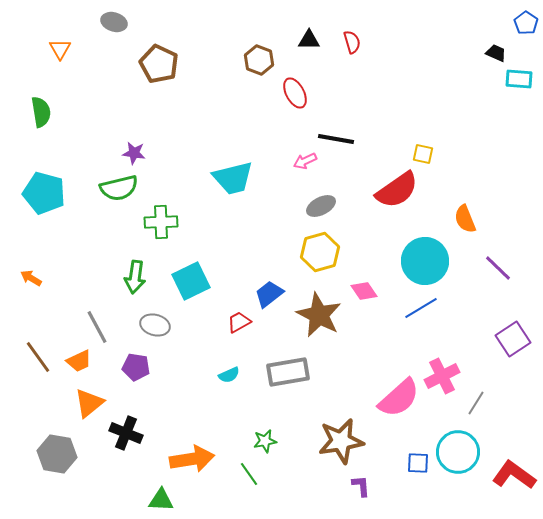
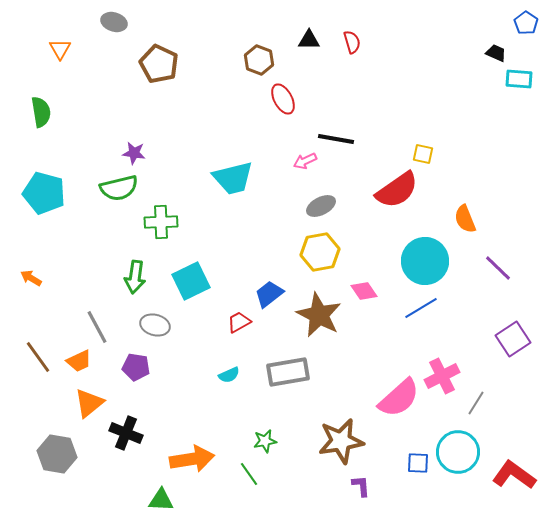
red ellipse at (295, 93): moved 12 px left, 6 px down
yellow hexagon at (320, 252): rotated 6 degrees clockwise
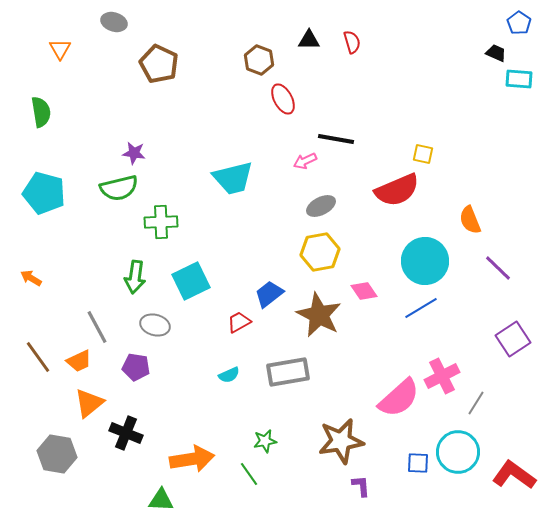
blue pentagon at (526, 23): moved 7 px left
red semicircle at (397, 190): rotated 12 degrees clockwise
orange semicircle at (465, 219): moved 5 px right, 1 px down
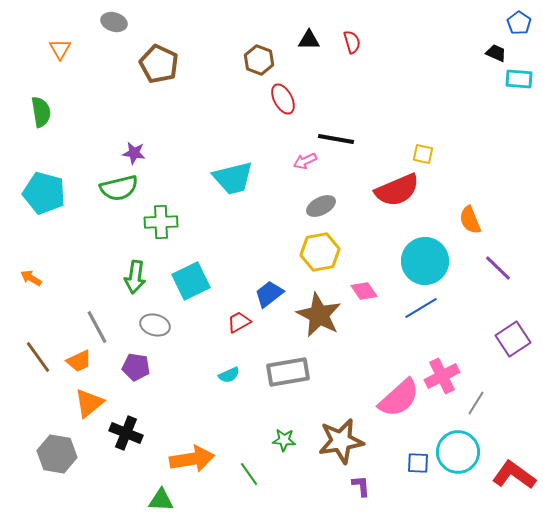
green star at (265, 441): moved 19 px right, 1 px up; rotated 15 degrees clockwise
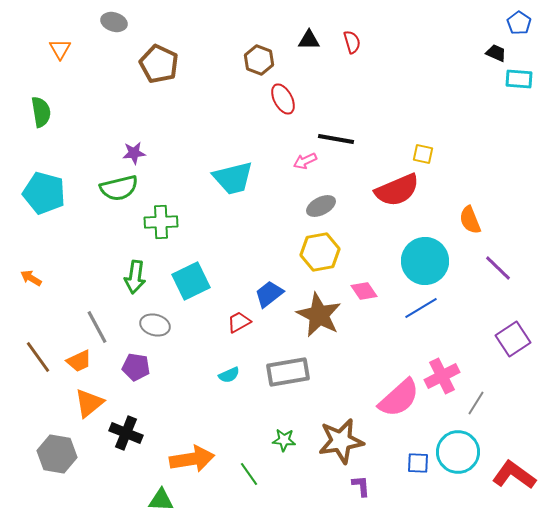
purple star at (134, 153): rotated 15 degrees counterclockwise
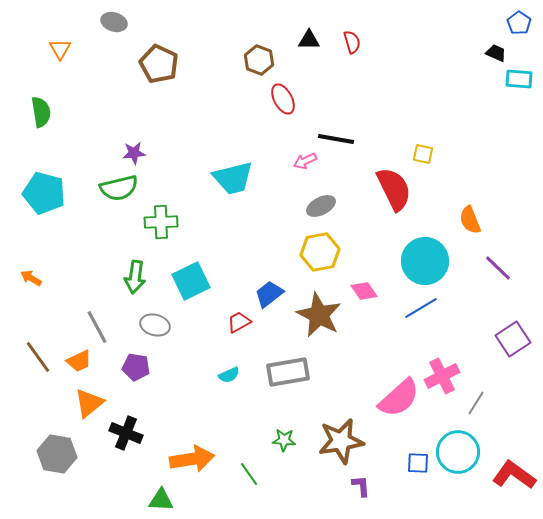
red semicircle at (397, 190): moved 3 px left, 1 px up; rotated 93 degrees counterclockwise
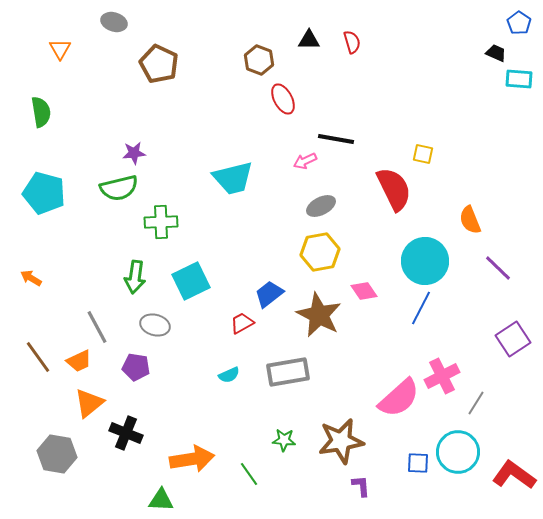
blue line at (421, 308): rotated 32 degrees counterclockwise
red trapezoid at (239, 322): moved 3 px right, 1 px down
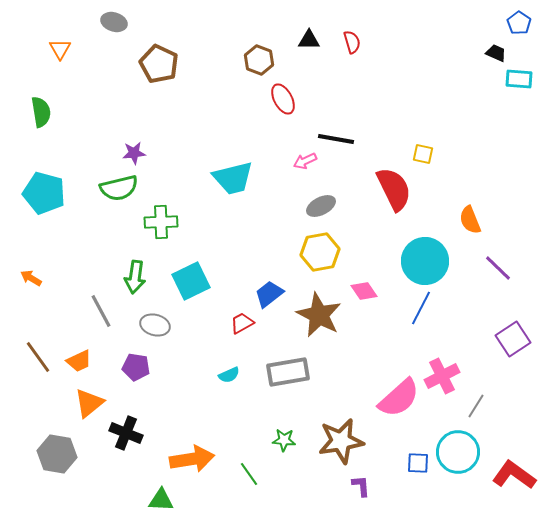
gray line at (97, 327): moved 4 px right, 16 px up
gray line at (476, 403): moved 3 px down
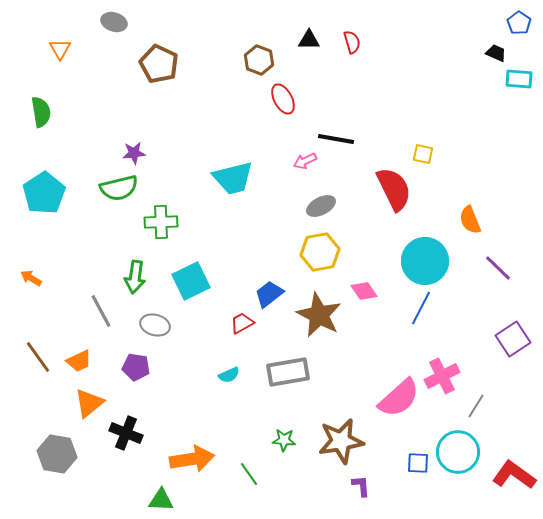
cyan pentagon at (44, 193): rotated 24 degrees clockwise
